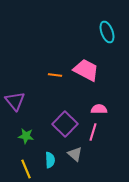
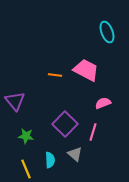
pink semicircle: moved 4 px right, 6 px up; rotated 21 degrees counterclockwise
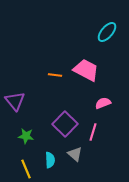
cyan ellipse: rotated 60 degrees clockwise
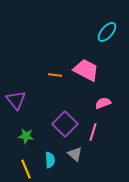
purple triangle: moved 1 px right, 1 px up
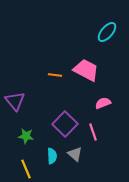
purple triangle: moved 1 px left, 1 px down
pink line: rotated 36 degrees counterclockwise
cyan semicircle: moved 2 px right, 4 px up
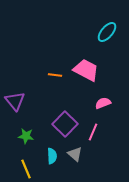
pink line: rotated 42 degrees clockwise
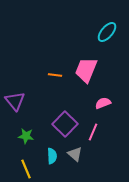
pink trapezoid: rotated 96 degrees counterclockwise
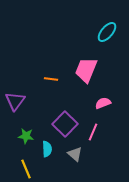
orange line: moved 4 px left, 4 px down
purple triangle: rotated 15 degrees clockwise
cyan semicircle: moved 5 px left, 7 px up
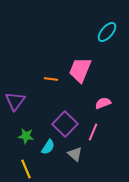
pink trapezoid: moved 6 px left
cyan semicircle: moved 1 px right, 2 px up; rotated 35 degrees clockwise
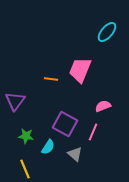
pink semicircle: moved 3 px down
purple square: rotated 15 degrees counterclockwise
yellow line: moved 1 px left
